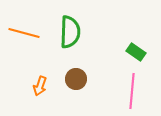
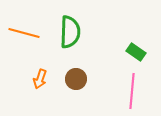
orange arrow: moved 7 px up
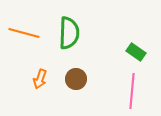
green semicircle: moved 1 px left, 1 px down
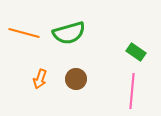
green semicircle: rotated 72 degrees clockwise
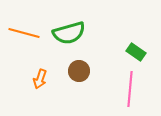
brown circle: moved 3 px right, 8 px up
pink line: moved 2 px left, 2 px up
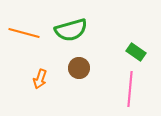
green semicircle: moved 2 px right, 3 px up
brown circle: moved 3 px up
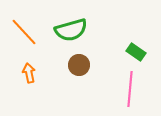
orange line: moved 1 px up; rotated 32 degrees clockwise
brown circle: moved 3 px up
orange arrow: moved 11 px left, 6 px up; rotated 150 degrees clockwise
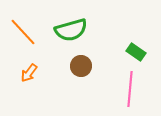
orange line: moved 1 px left
brown circle: moved 2 px right, 1 px down
orange arrow: rotated 132 degrees counterclockwise
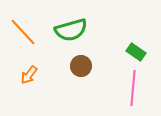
orange arrow: moved 2 px down
pink line: moved 3 px right, 1 px up
